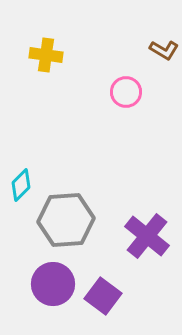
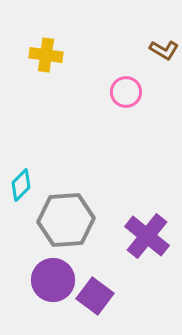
purple circle: moved 4 px up
purple square: moved 8 px left
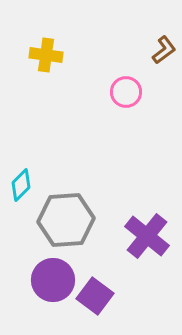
brown L-shape: rotated 68 degrees counterclockwise
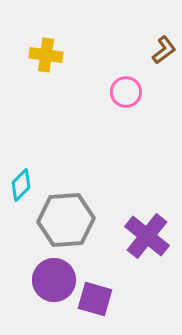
purple circle: moved 1 px right
purple square: moved 3 px down; rotated 21 degrees counterclockwise
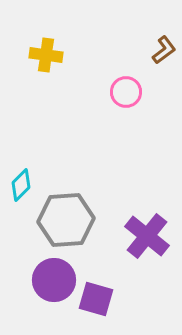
purple square: moved 1 px right
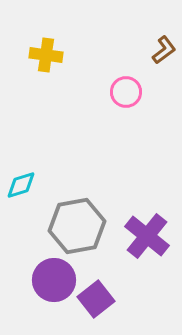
cyan diamond: rotated 28 degrees clockwise
gray hexagon: moved 11 px right, 6 px down; rotated 6 degrees counterclockwise
purple square: rotated 36 degrees clockwise
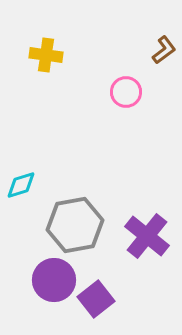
gray hexagon: moved 2 px left, 1 px up
